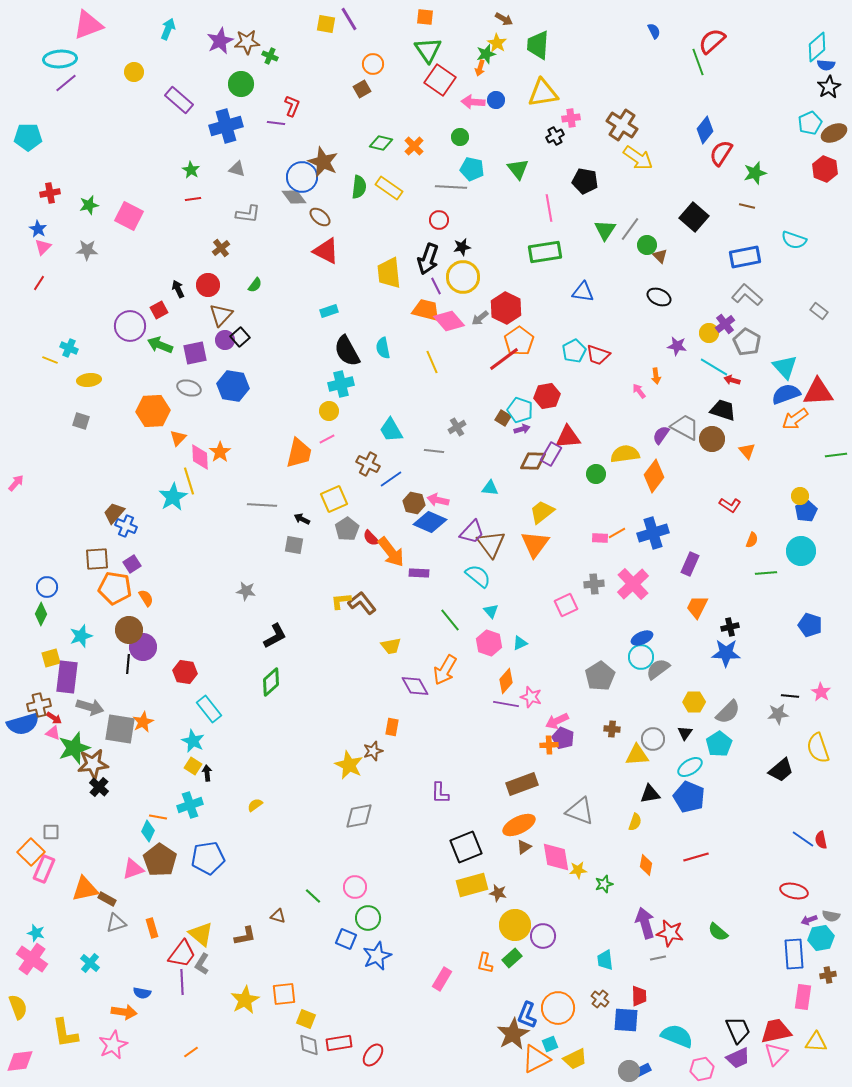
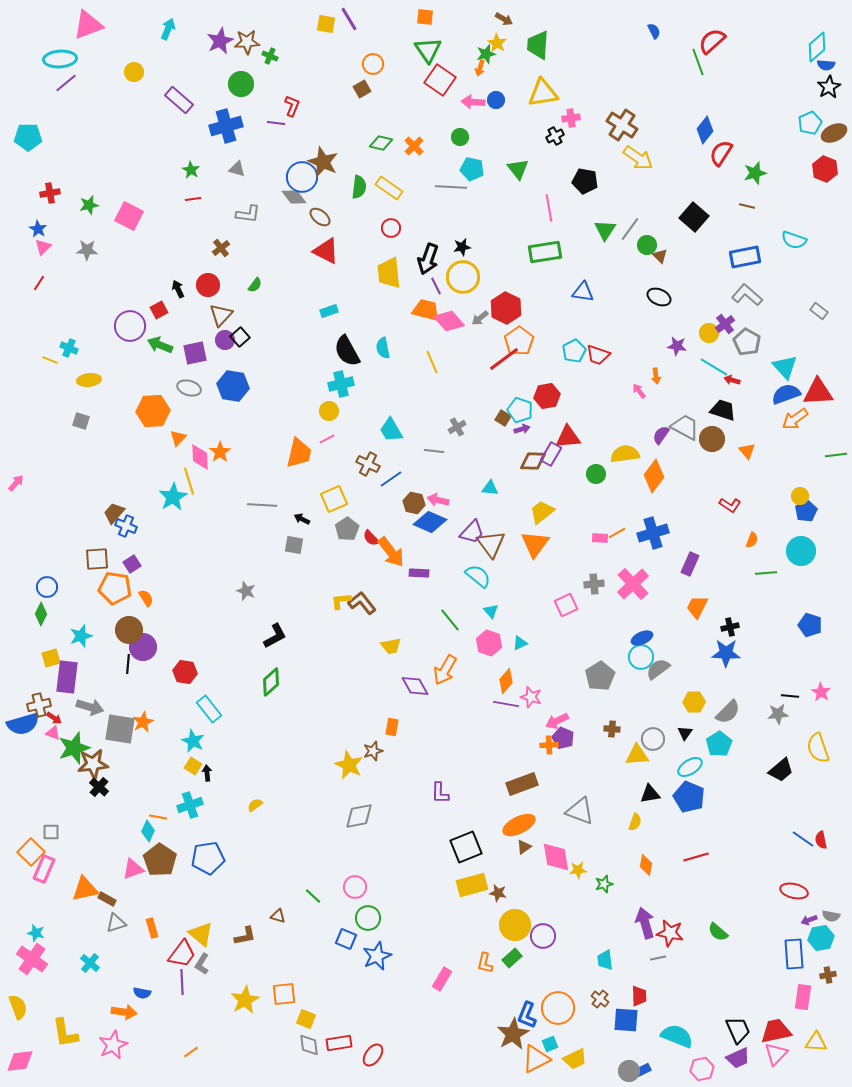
red circle at (439, 220): moved 48 px left, 8 px down
gray star at (246, 591): rotated 12 degrees clockwise
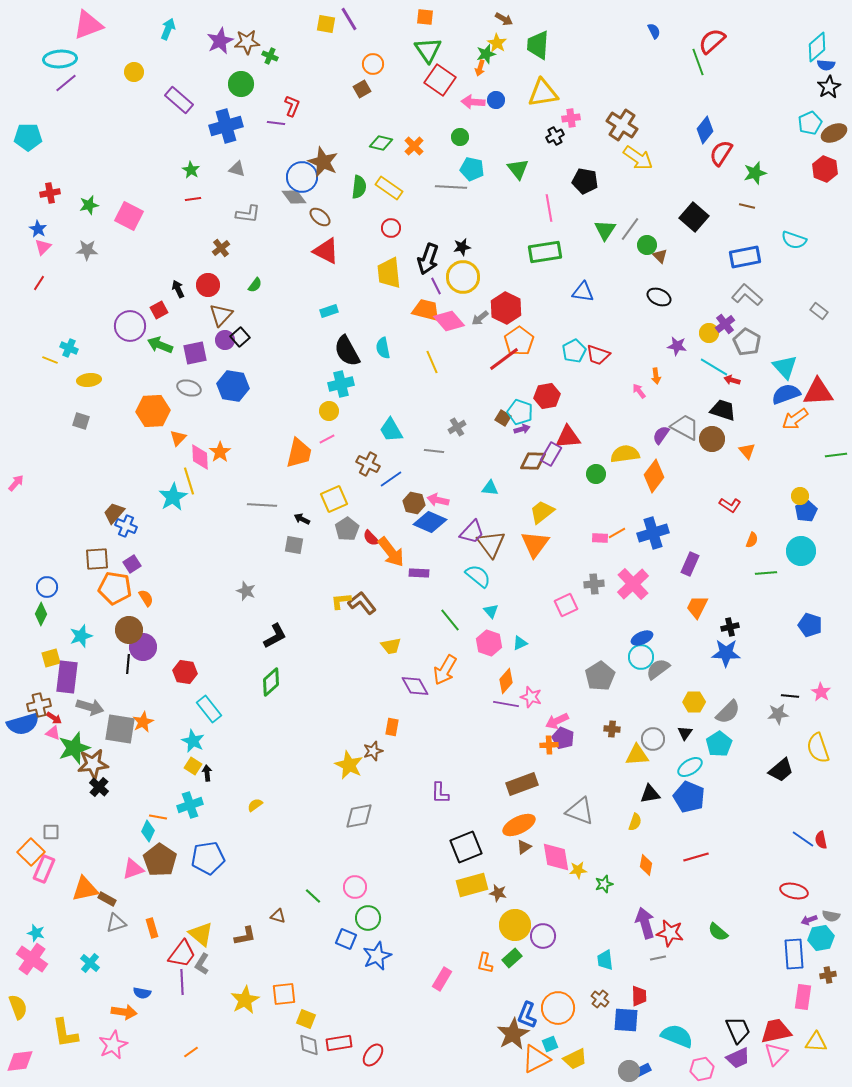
cyan pentagon at (520, 410): moved 2 px down
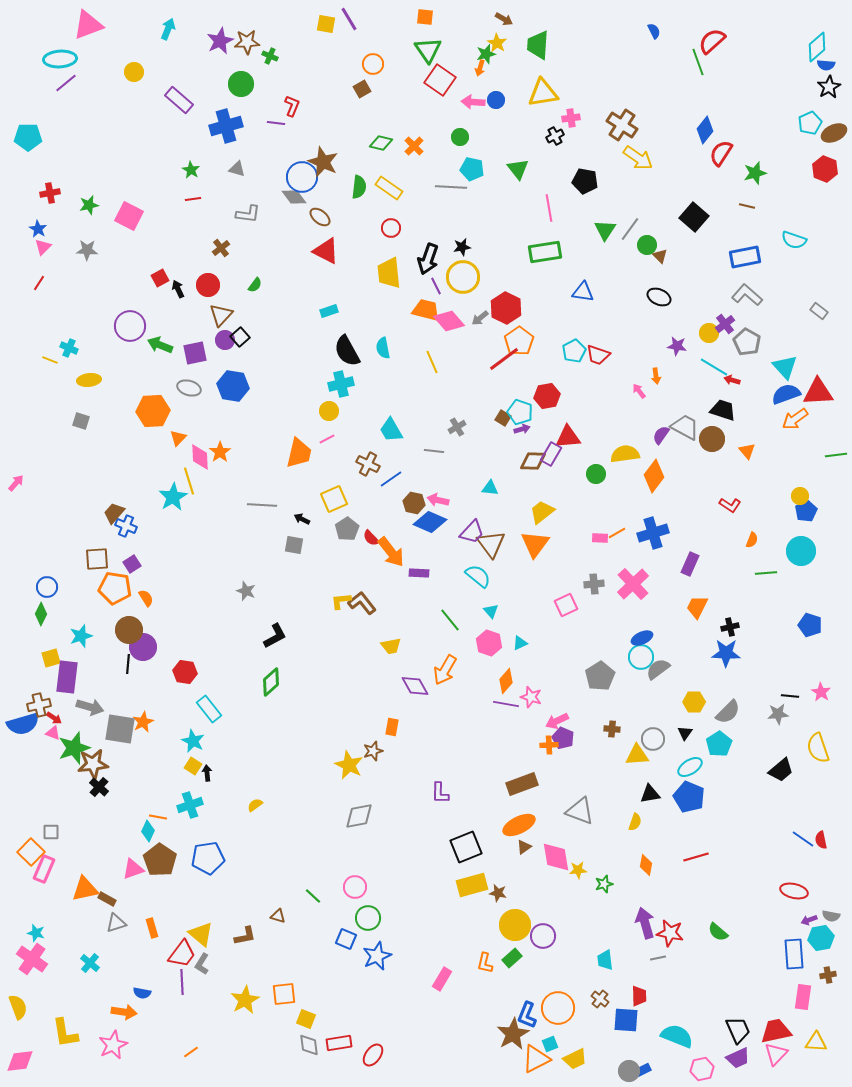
red square at (159, 310): moved 1 px right, 32 px up
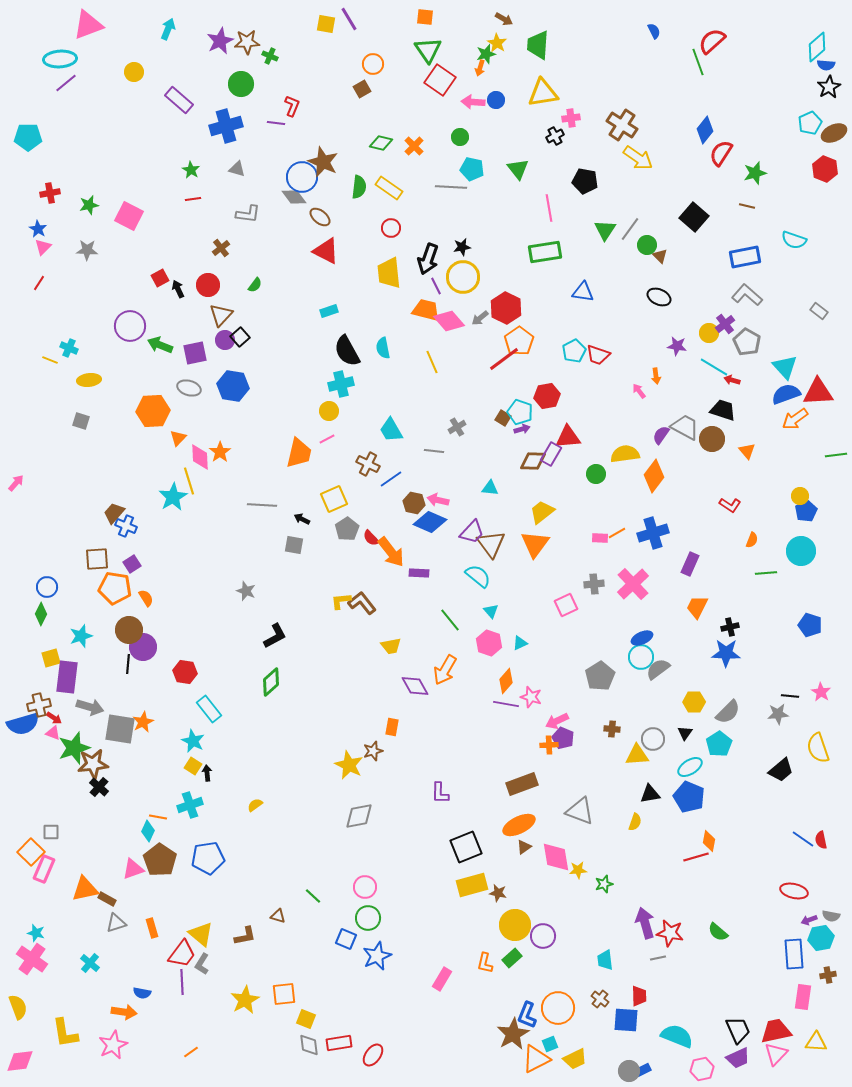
orange diamond at (646, 865): moved 63 px right, 24 px up
pink circle at (355, 887): moved 10 px right
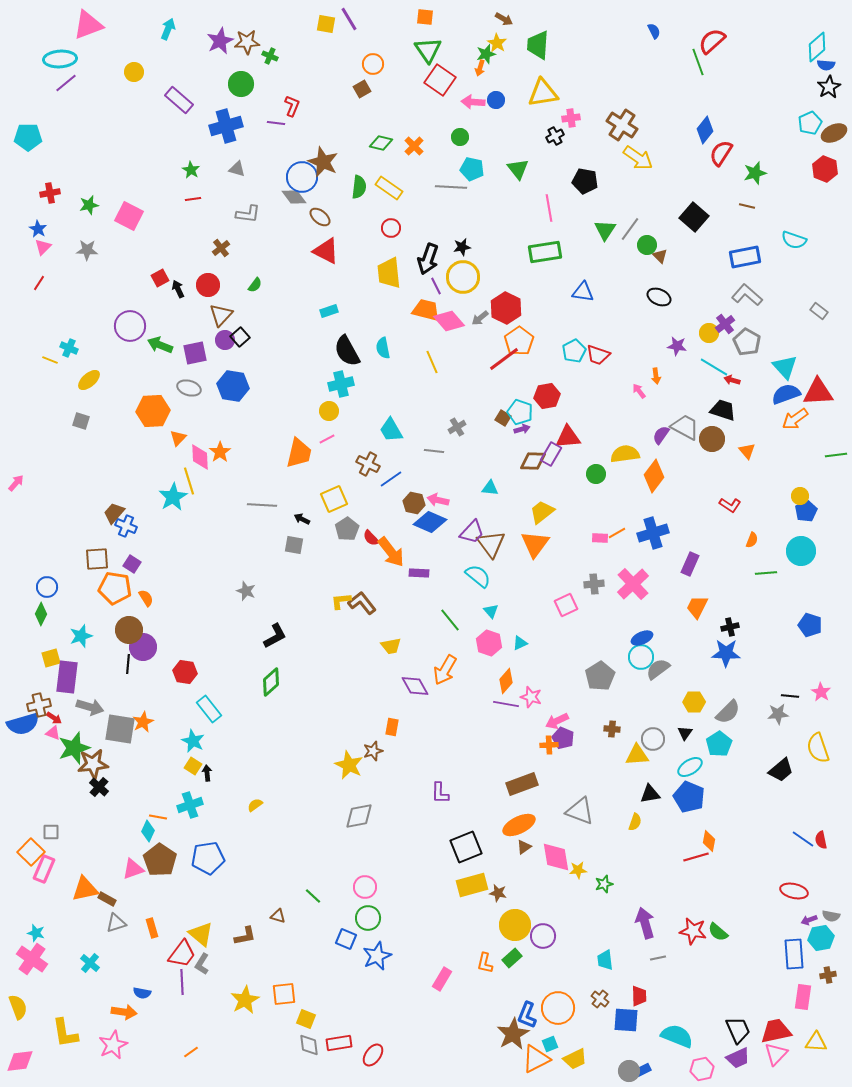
yellow ellipse at (89, 380): rotated 35 degrees counterclockwise
purple square at (132, 564): rotated 24 degrees counterclockwise
red star at (670, 933): moved 23 px right, 2 px up
